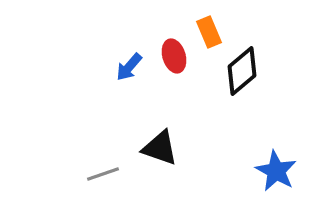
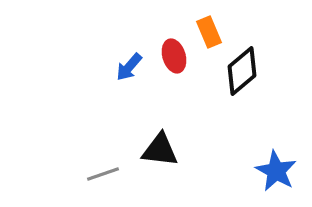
black triangle: moved 2 px down; rotated 12 degrees counterclockwise
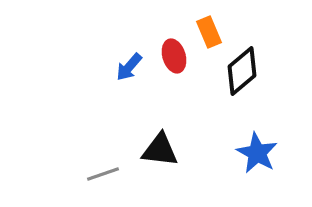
blue star: moved 19 px left, 18 px up
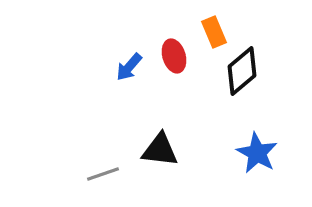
orange rectangle: moved 5 px right
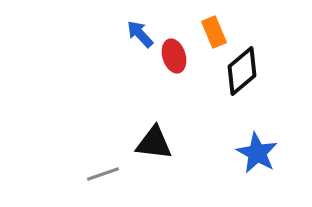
blue arrow: moved 11 px right, 33 px up; rotated 96 degrees clockwise
black triangle: moved 6 px left, 7 px up
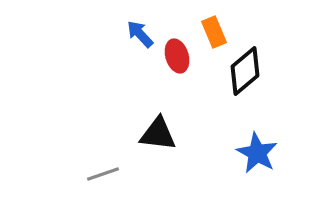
red ellipse: moved 3 px right
black diamond: moved 3 px right
black triangle: moved 4 px right, 9 px up
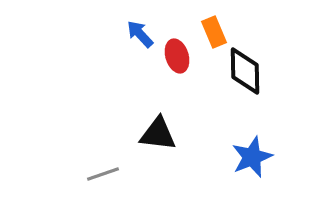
black diamond: rotated 51 degrees counterclockwise
blue star: moved 5 px left, 4 px down; rotated 21 degrees clockwise
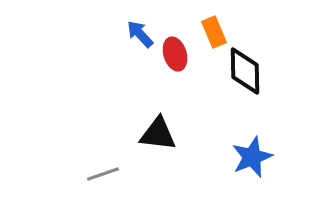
red ellipse: moved 2 px left, 2 px up
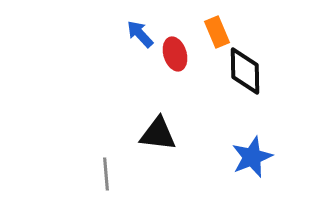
orange rectangle: moved 3 px right
gray line: moved 3 px right; rotated 76 degrees counterclockwise
